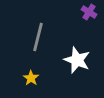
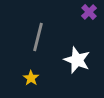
purple cross: rotated 14 degrees clockwise
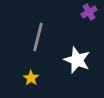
purple cross: rotated 14 degrees clockwise
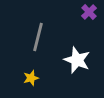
purple cross: rotated 14 degrees counterclockwise
yellow star: rotated 21 degrees clockwise
